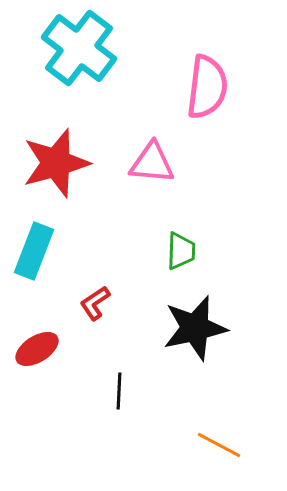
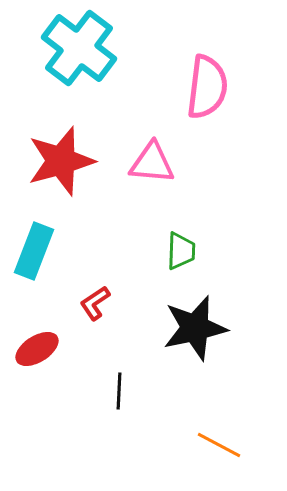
red star: moved 5 px right, 2 px up
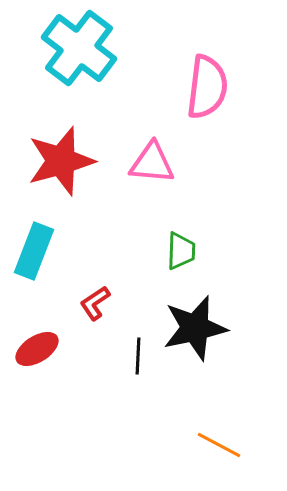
black line: moved 19 px right, 35 px up
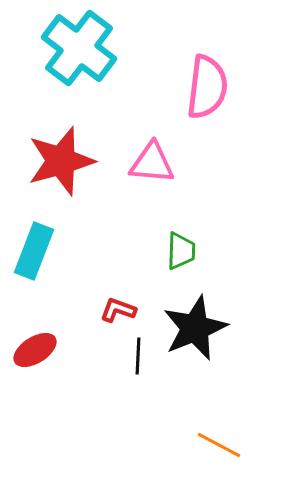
red L-shape: moved 23 px right, 7 px down; rotated 54 degrees clockwise
black star: rotated 10 degrees counterclockwise
red ellipse: moved 2 px left, 1 px down
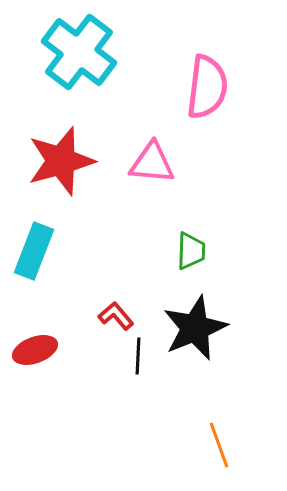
cyan cross: moved 4 px down
green trapezoid: moved 10 px right
red L-shape: moved 2 px left, 6 px down; rotated 30 degrees clockwise
red ellipse: rotated 12 degrees clockwise
orange line: rotated 42 degrees clockwise
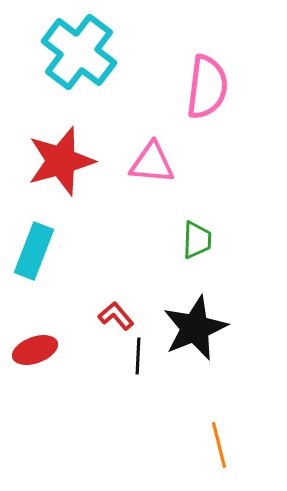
green trapezoid: moved 6 px right, 11 px up
orange line: rotated 6 degrees clockwise
